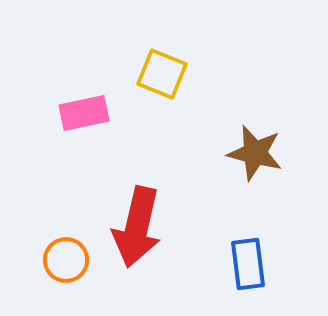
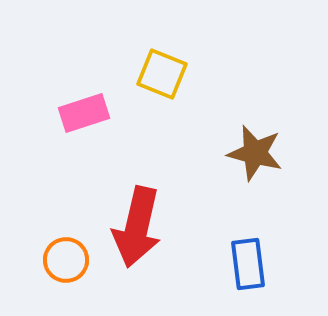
pink rectangle: rotated 6 degrees counterclockwise
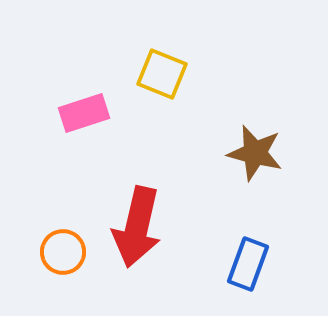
orange circle: moved 3 px left, 8 px up
blue rectangle: rotated 27 degrees clockwise
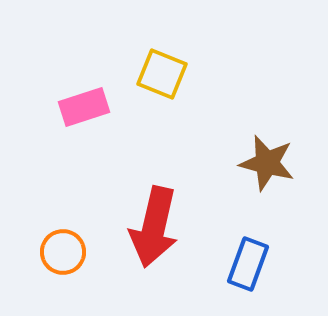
pink rectangle: moved 6 px up
brown star: moved 12 px right, 10 px down
red arrow: moved 17 px right
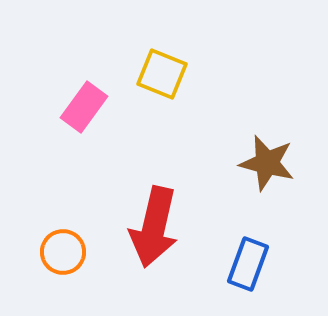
pink rectangle: rotated 36 degrees counterclockwise
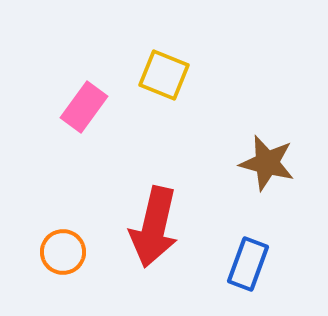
yellow square: moved 2 px right, 1 px down
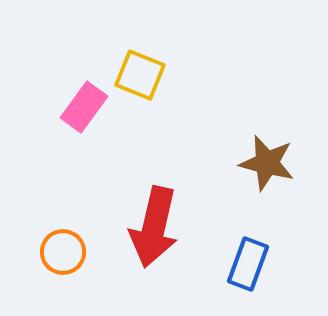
yellow square: moved 24 px left
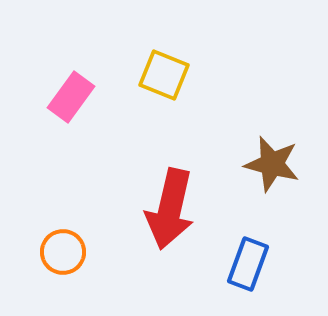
yellow square: moved 24 px right
pink rectangle: moved 13 px left, 10 px up
brown star: moved 5 px right, 1 px down
red arrow: moved 16 px right, 18 px up
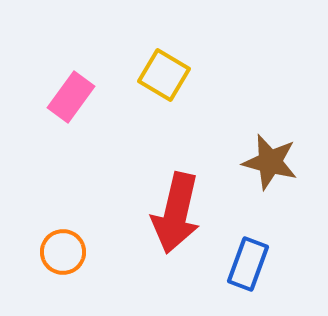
yellow square: rotated 9 degrees clockwise
brown star: moved 2 px left, 2 px up
red arrow: moved 6 px right, 4 px down
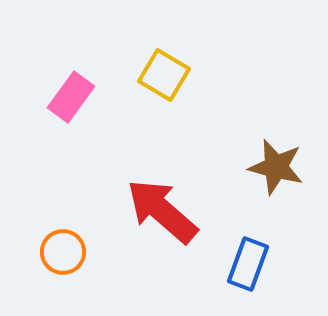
brown star: moved 6 px right, 5 px down
red arrow: moved 14 px left, 2 px up; rotated 118 degrees clockwise
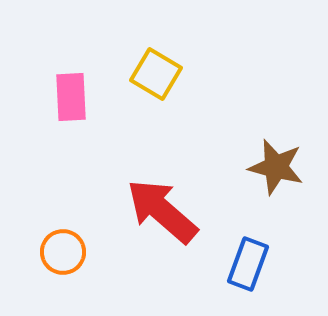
yellow square: moved 8 px left, 1 px up
pink rectangle: rotated 39 degrees counterclockwise
